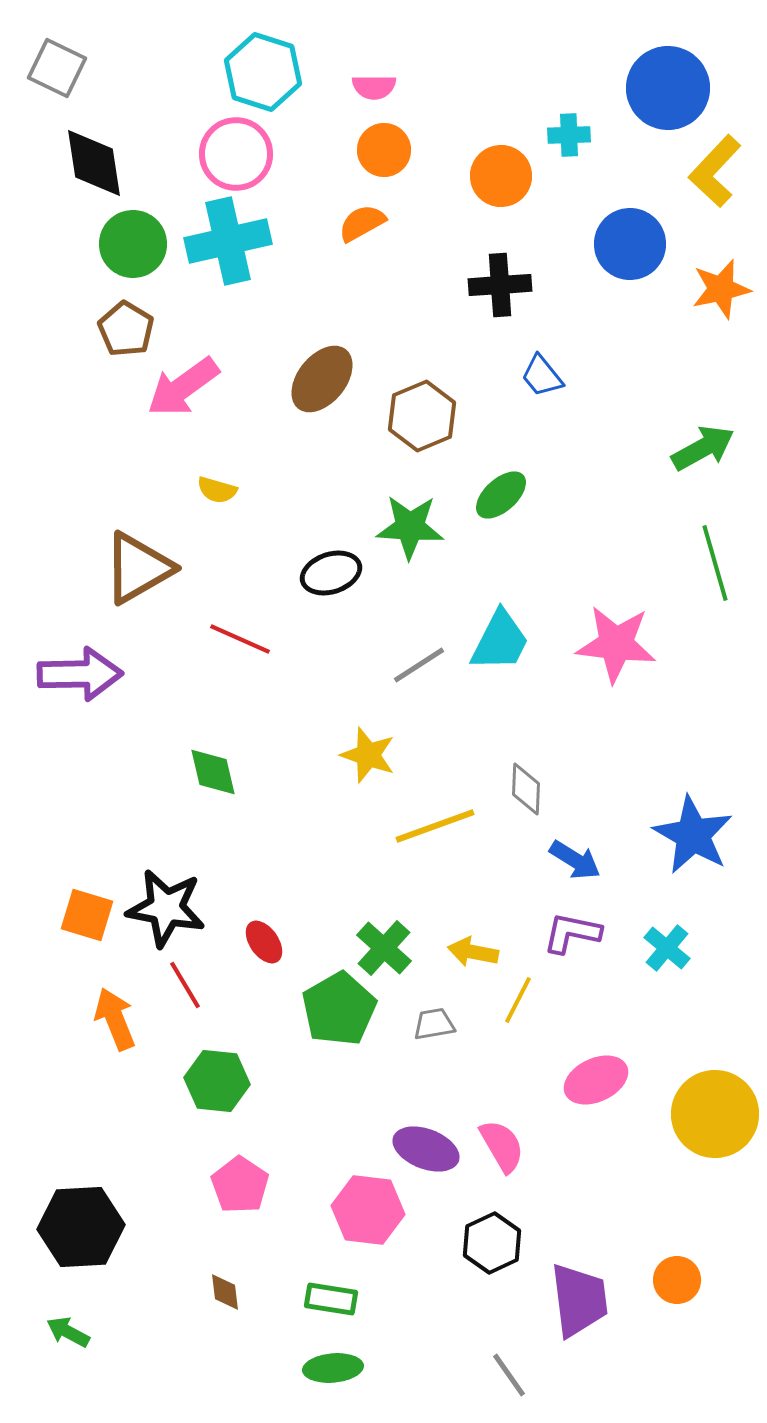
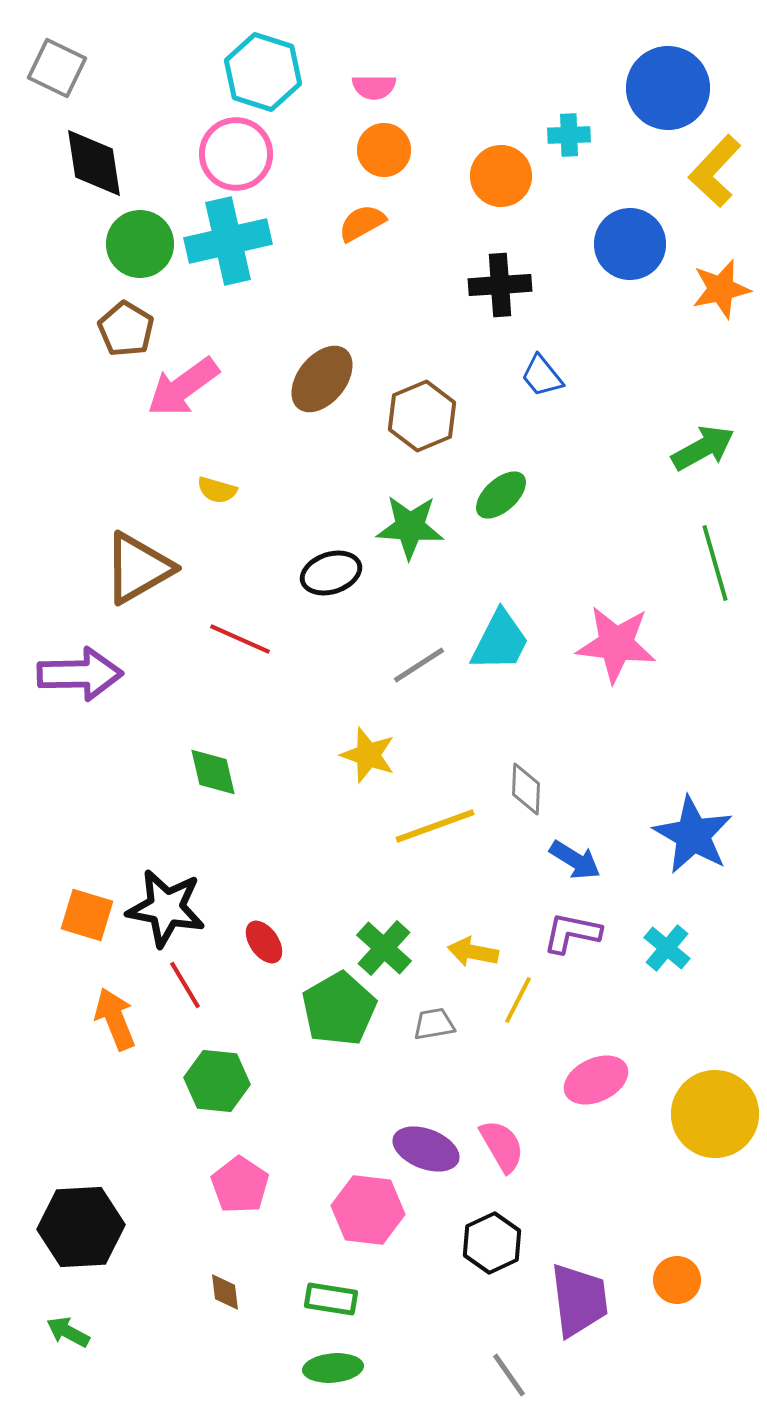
green circle at (133, 244): moved 7 px right
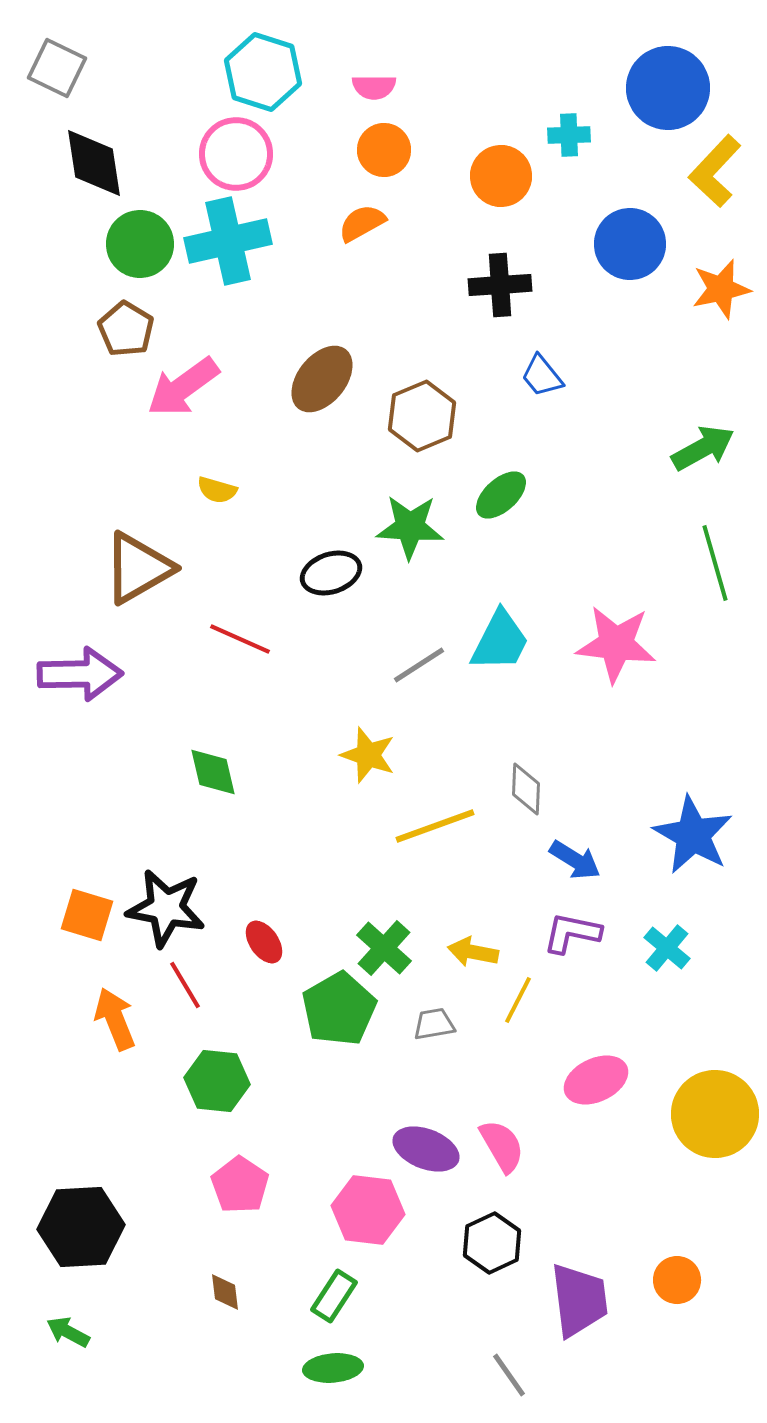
green rectangle at (331, 1299): moved 3 px right, 3 px up; rotated 66 degrees counterclockwise
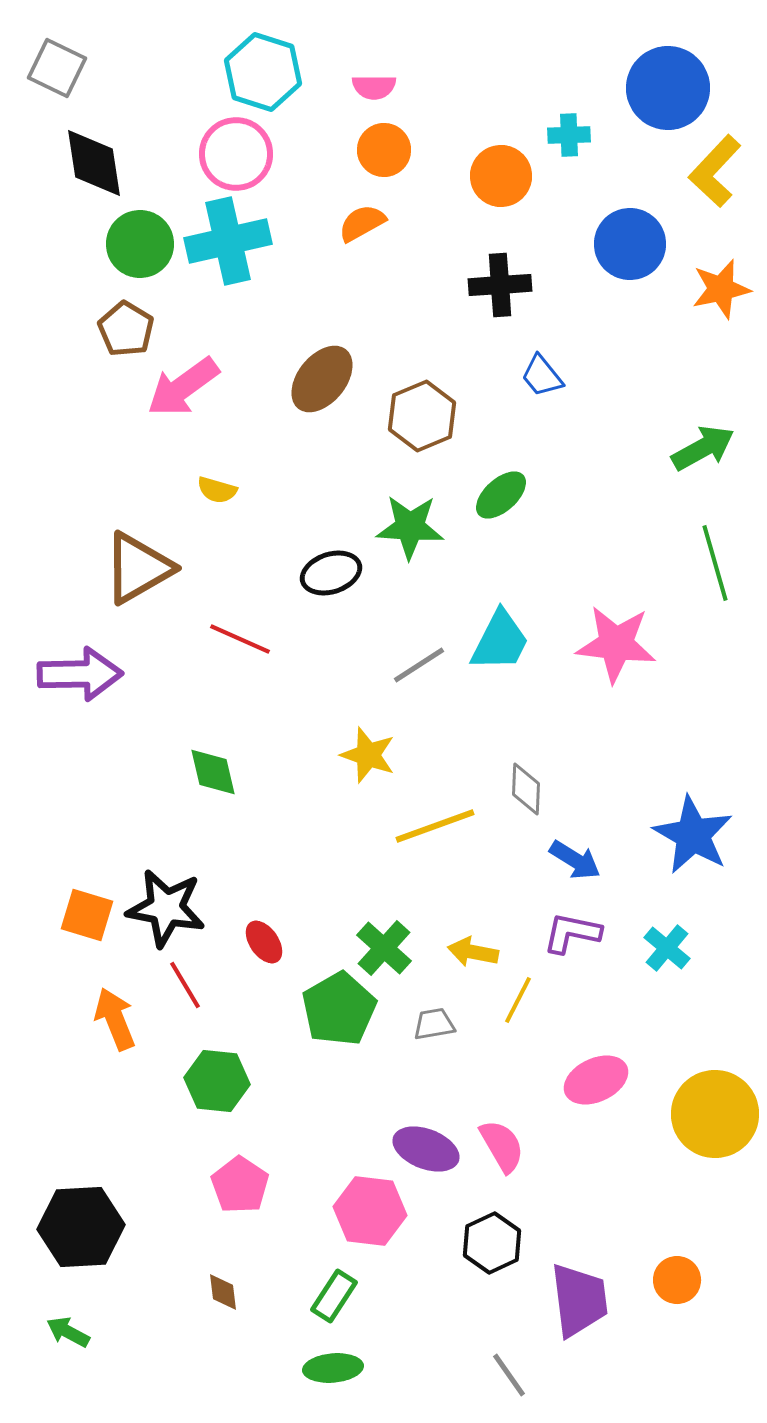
pink hexagon at (368, 1210): moved 2 px right, 1 px down
brown diamond at (225, 1292): moved 2 px left
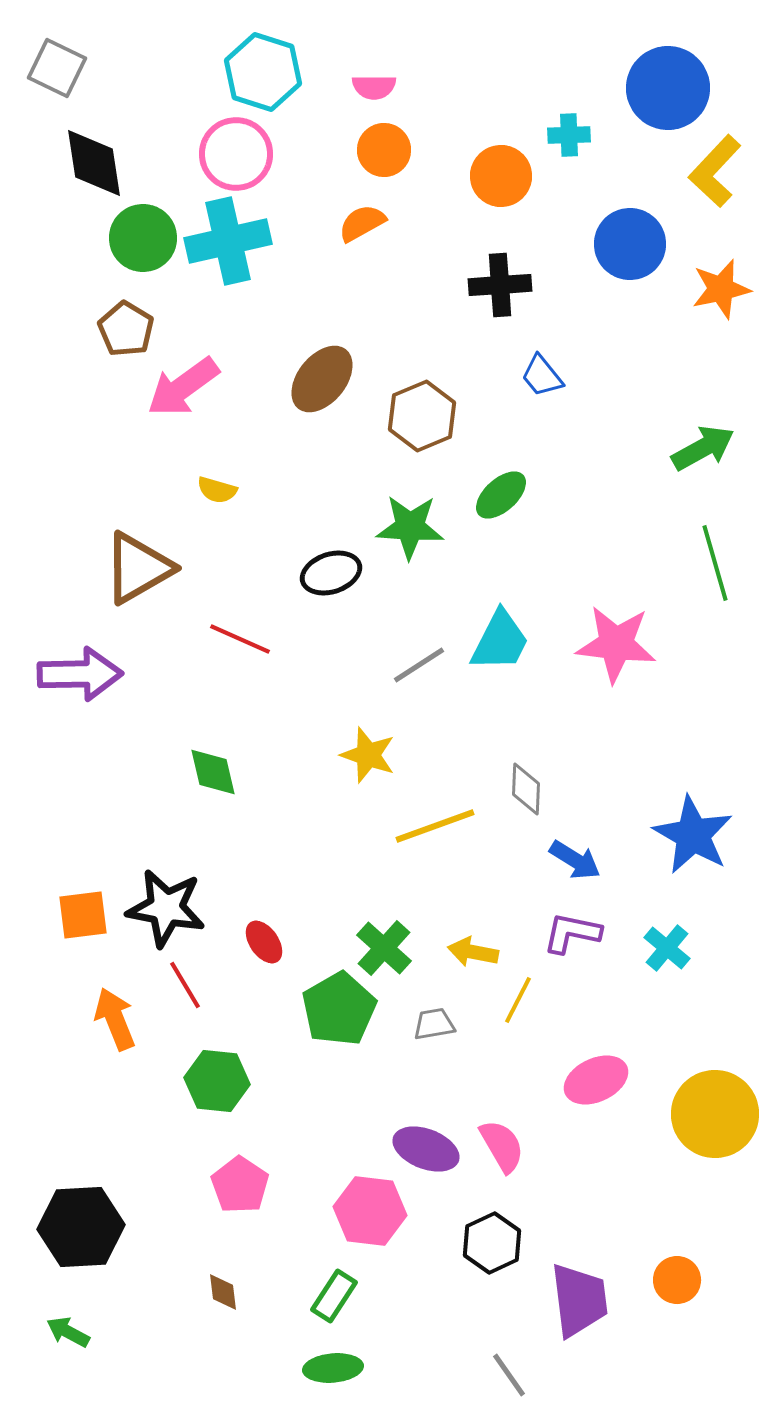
green circle at (140, 244): moved 3 px right, 6 px up
orange square at (87, 915): moved 4 px left; rotated 24 degrees counterclockwise
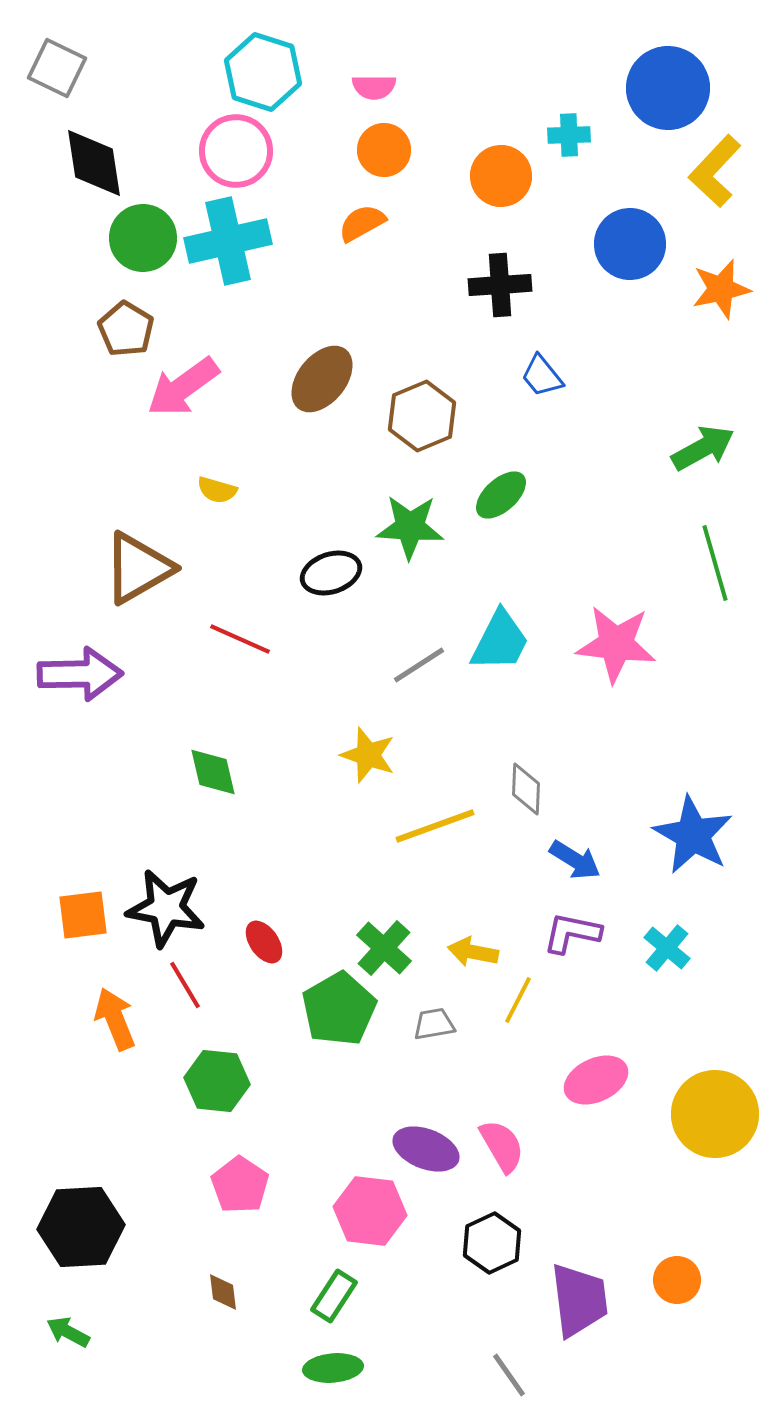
pink circle at (236, 154): moved 3 px up
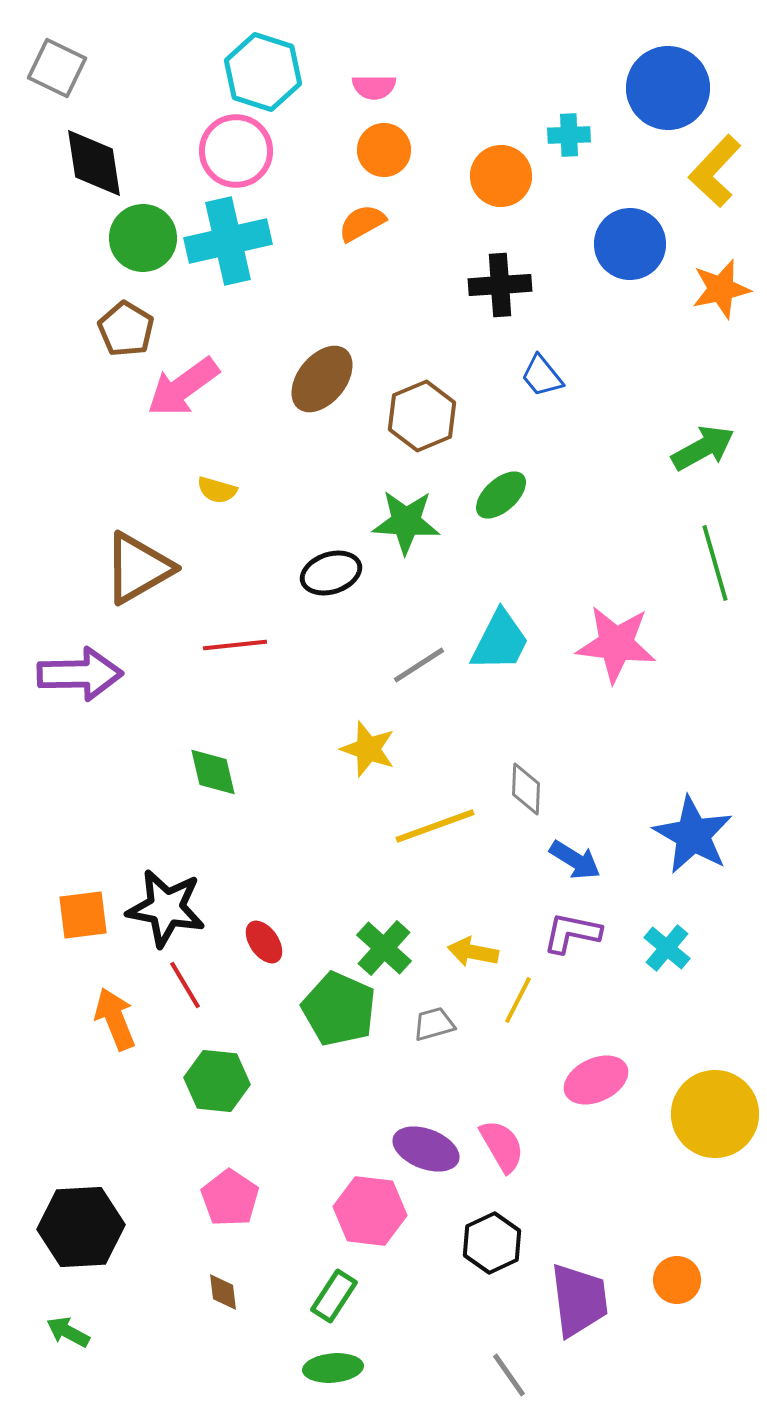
green star at (410, 527): moved 4 px left, 5 px up
red line at (240, 639): moved 5 px left, 6 px down; rotated 30 degrees counterclockwise
yellow star at (368, 755): moved 6 px up
green pentagon at (339, 1009): rotated 18 degrees counterclockwise
gray trapezoid at (434, 1024): rotated 6 degrees counterclockwise
pink pentagon at (240, 1185): moved 10 px left, 13 px down
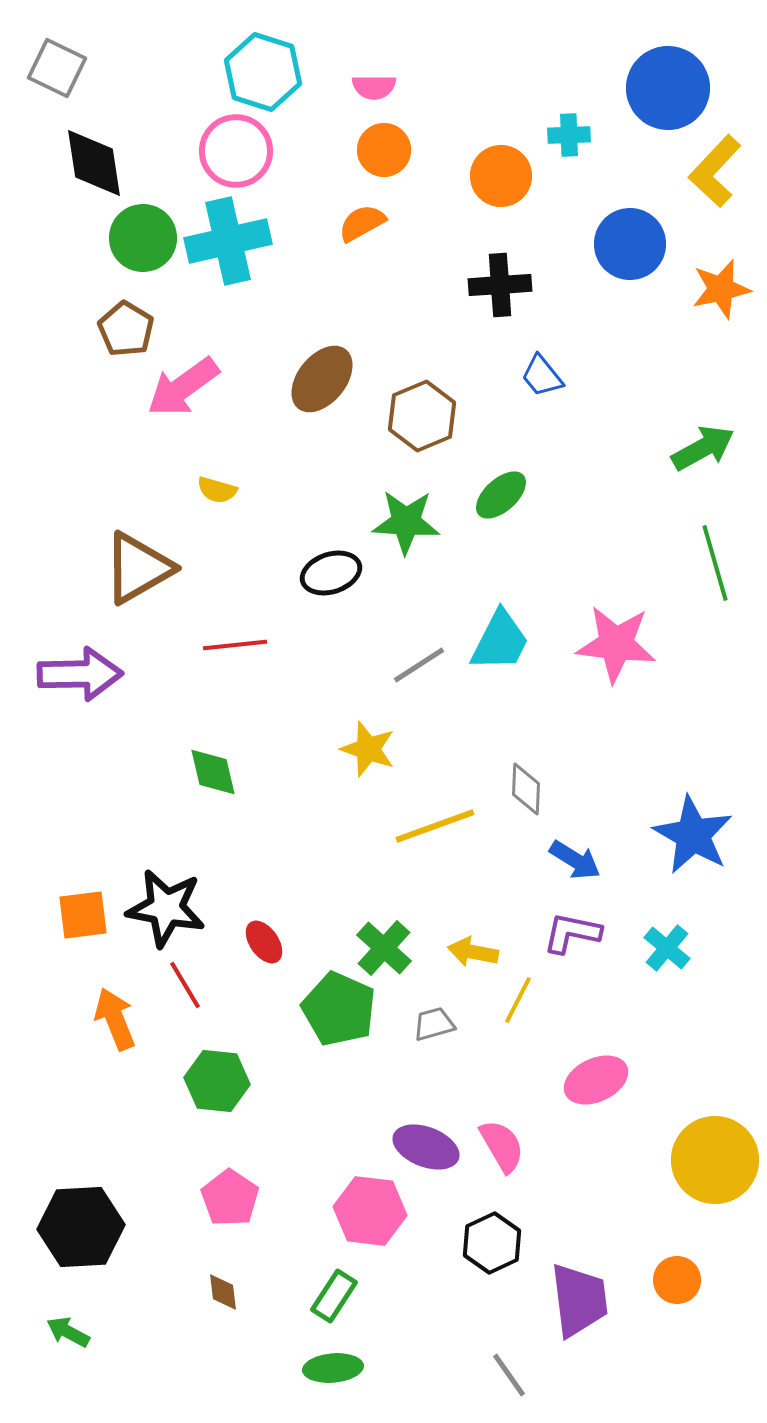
yellow circle at (715, 1114): moved 46 px down
purple ellipse at (426, 1149): moved 2 px up
